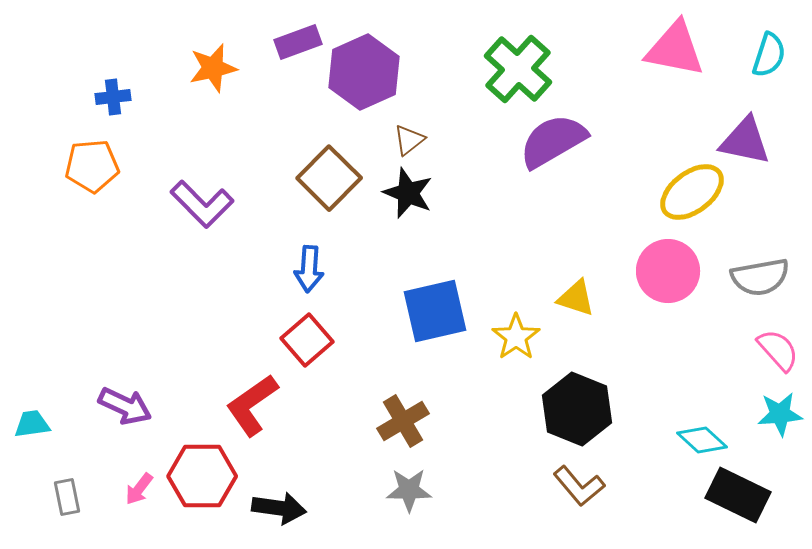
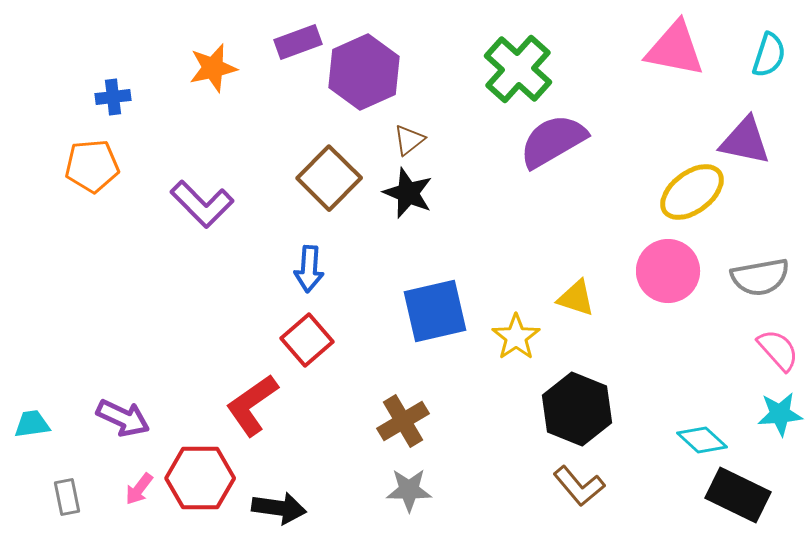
purple arrow: moved 2 px left, 12 px down
red hexagon: moved 2 px left, 2 px down
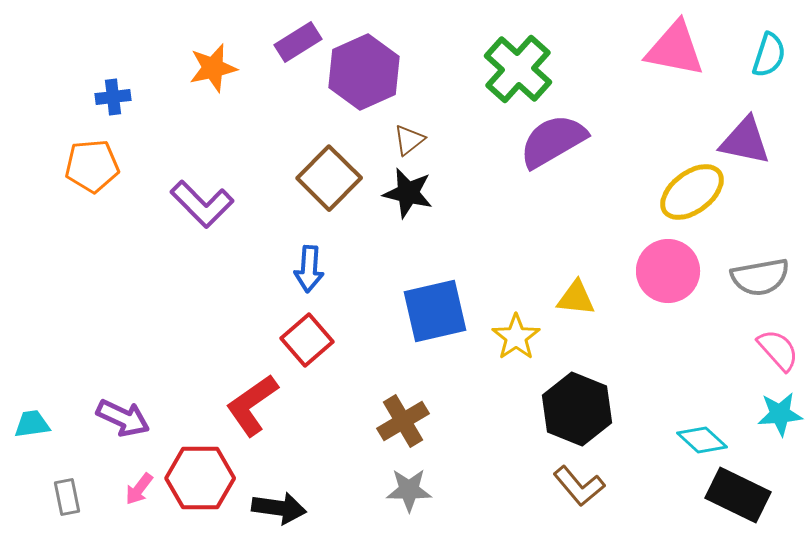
purple rectangle: rotated 12 degrees counterclockwise
black star: rotated 9 degrees counterclockwise
yellow triangle: rotated 12 degrees counterclockwise
